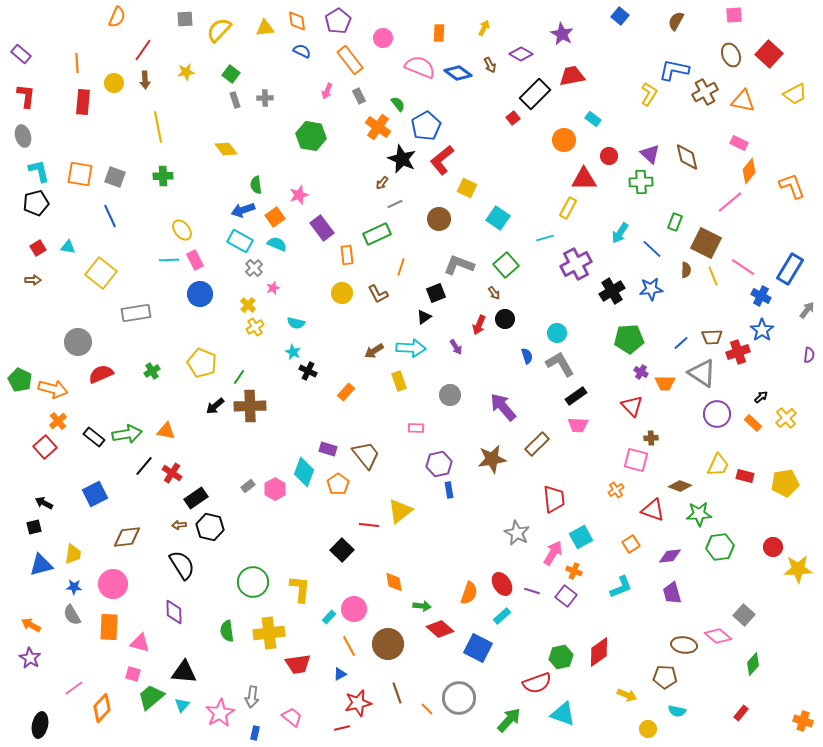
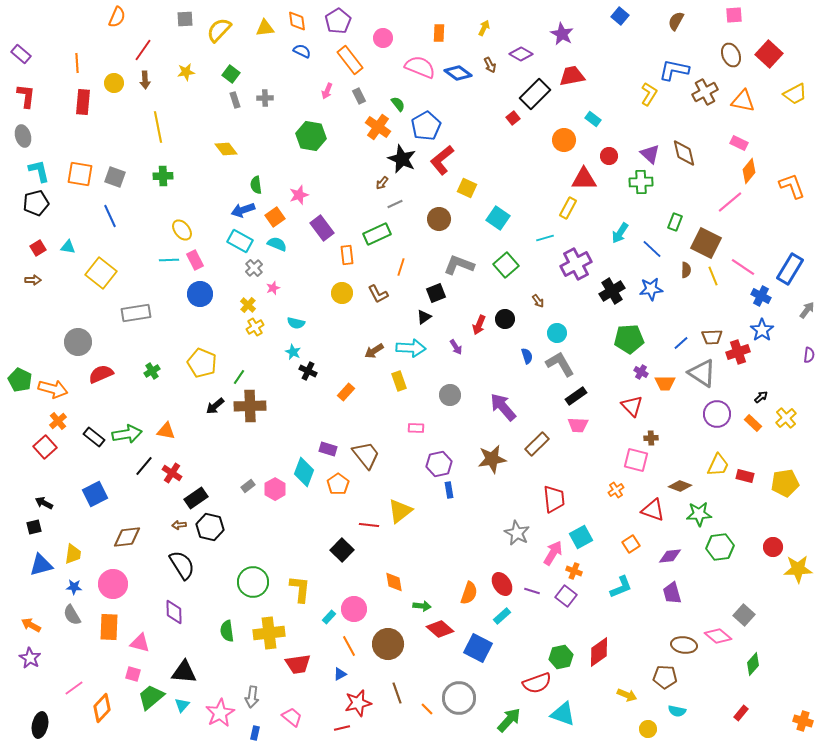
brown diamond at (687, 157): moved 3 px left, 4 px up
brown arrow at (494, 293): moved 44 px right, 8 px down
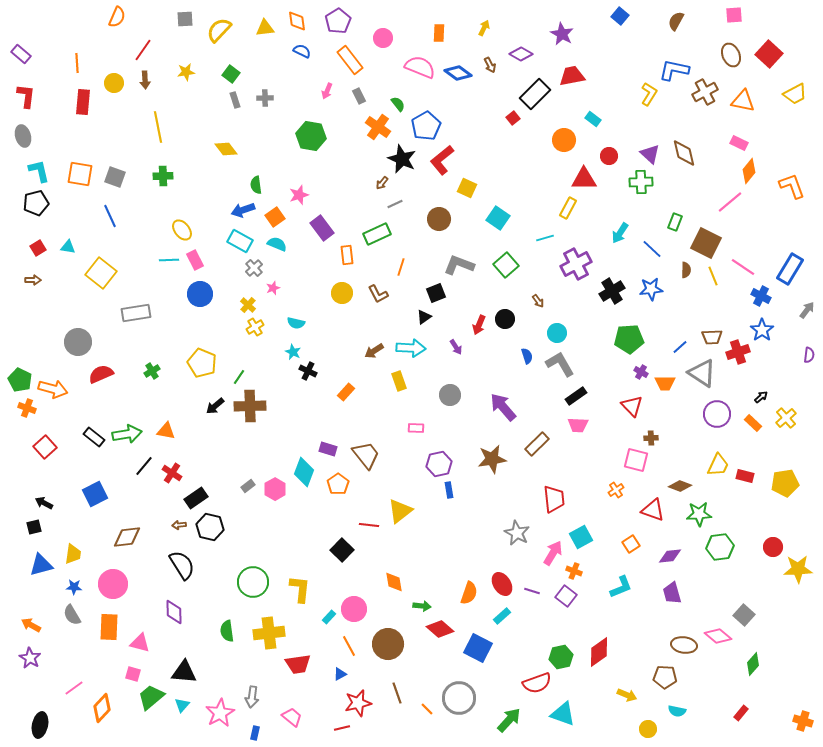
blue line at (681, 343): moved 1 px left, 4 px down
orange cross at (58, 421): moved 31 px left, 13 px up; rotated 30 degrees counterclockwise
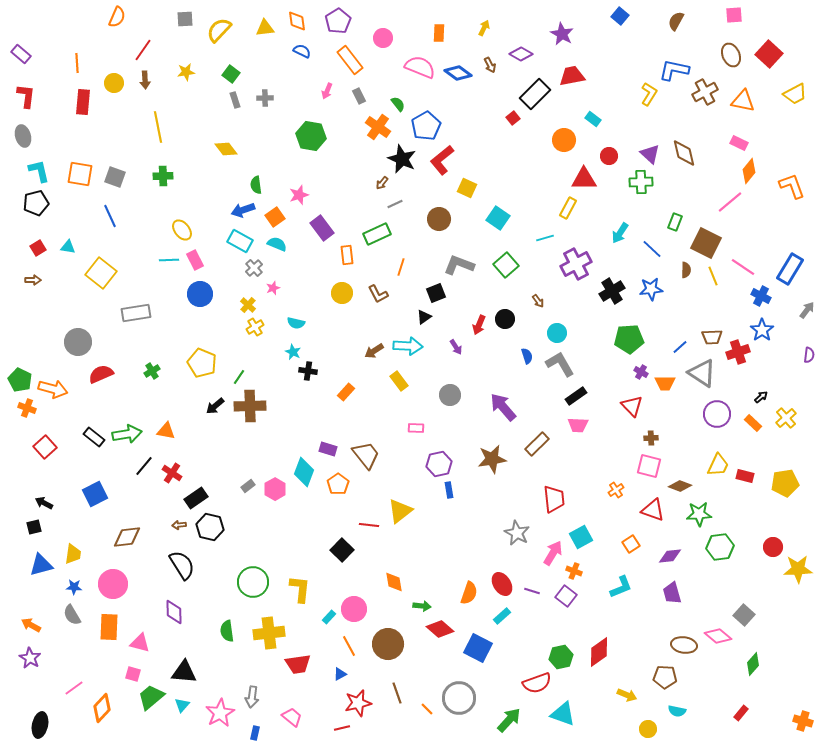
cyan arrow at (411, 348): moved 3 px left, 2 px up
black cross at (308, 371): rotated 18 degrees counterclockwise
yellow rectangle at (399, 381): rotated 18 degrees counterclockwise
pink square at (636, 460): moved 13 px right, 6 px down
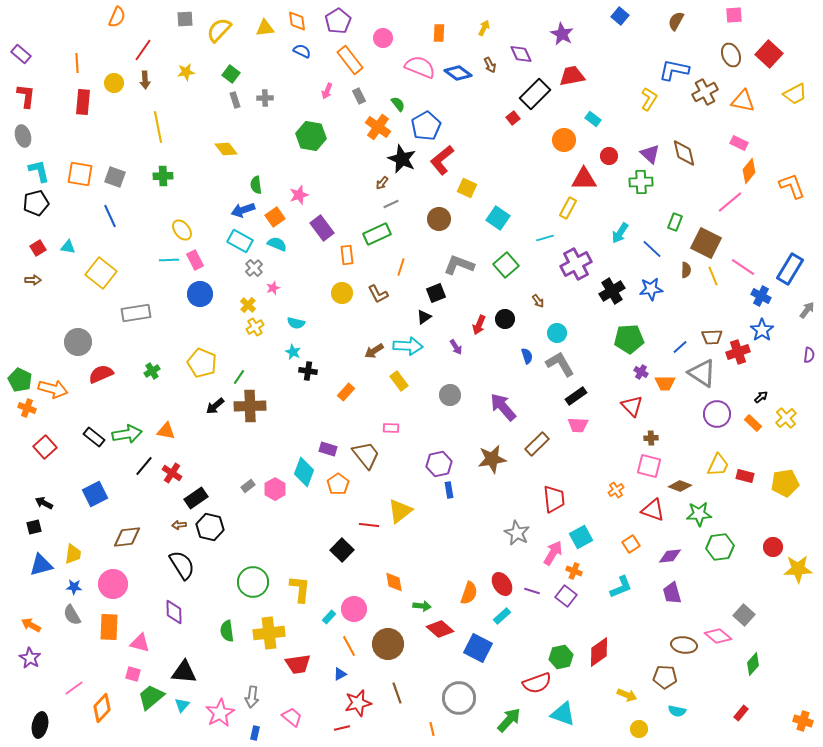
purple diamond at (521, 54): rotated 35 degrees clockwise
yellow L-shape at (649, 94): moved 5 px down
gray line at (395, 204): moved 4 px left
pink rectangle at (416, 428): moved 25 px left
orange line at (427, 709): moved 5 px right, 20 px down; rotated 32 degrees clockwise
yellow circle at (648, 729): moved 9 px left
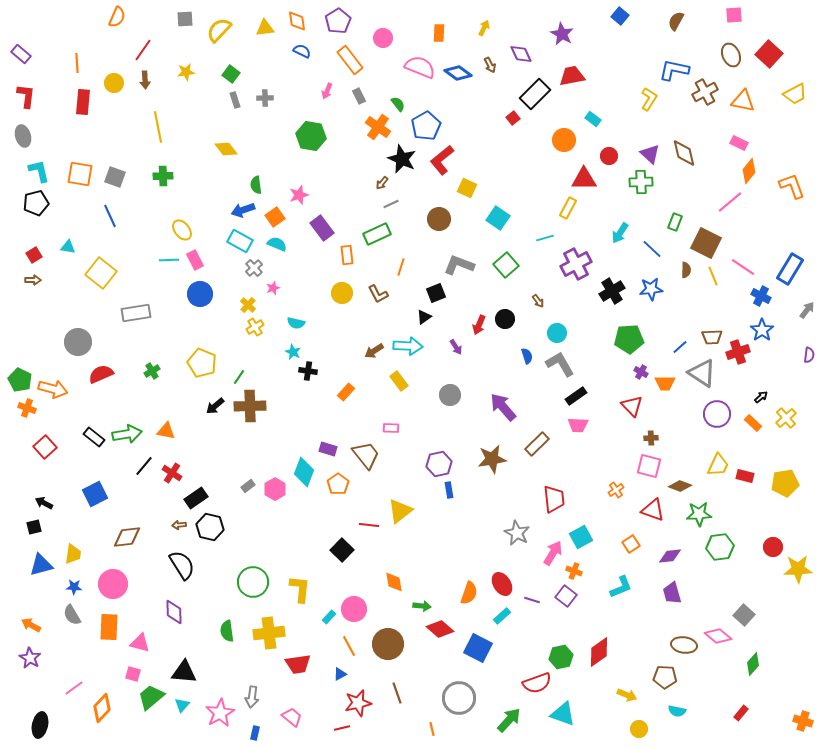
red square at (38, 248): moved 4 px left, 7 px down
purple line at (532, 591): moved 9 px down
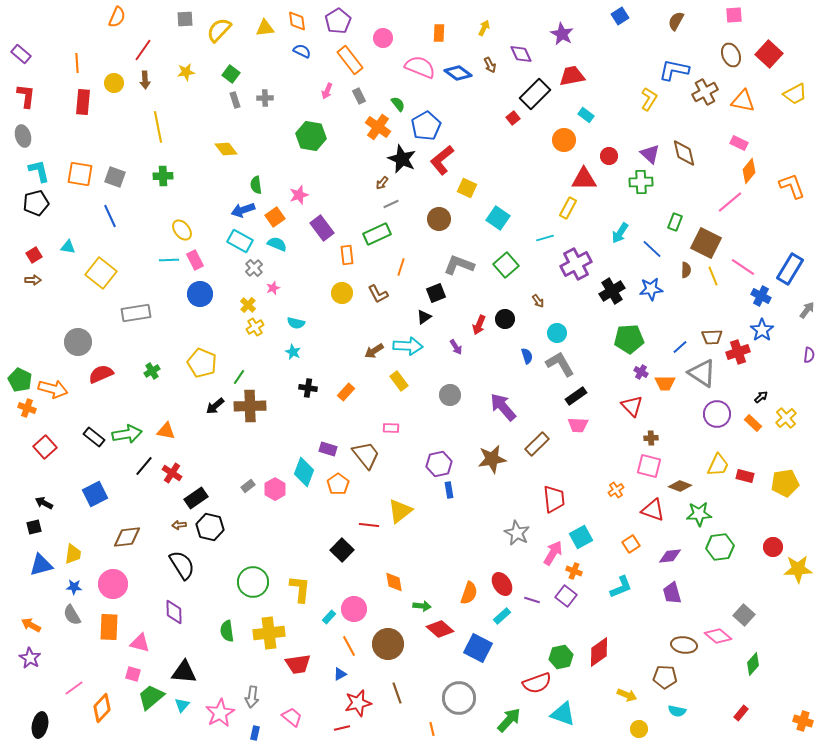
blue square at (620, 16): rotated 18 degrees clockwise
cyan rectangle at (593, 119): moved 7 px left, 4 px up
black cross at (308, 371): moved 17 px down
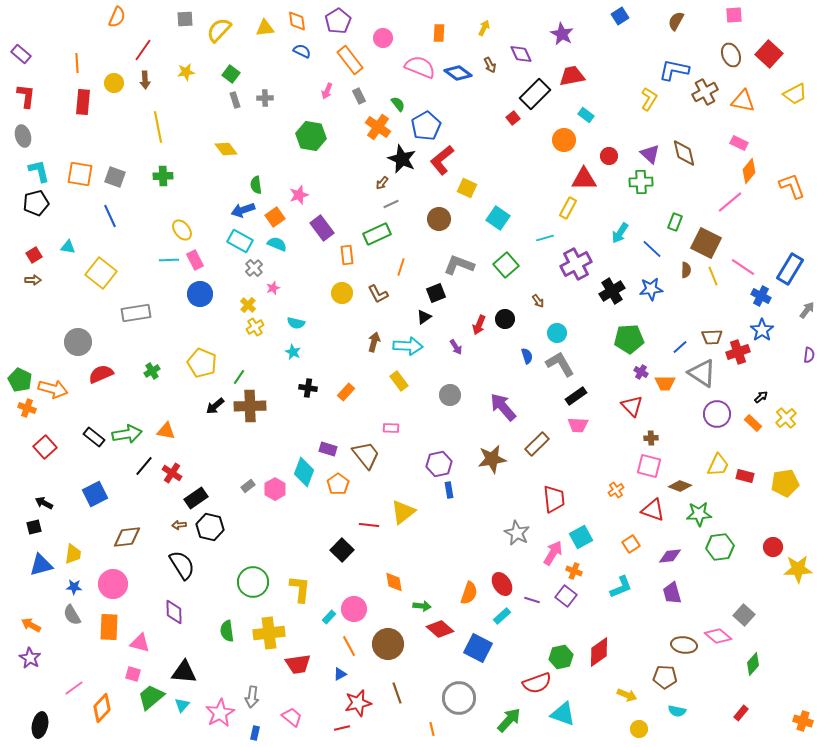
brown arrow at (374, 351): moved 9 px up; rotated 138 degrees clockwise
yellow triangle at (400, 511): moved 3 px right, 1 px down
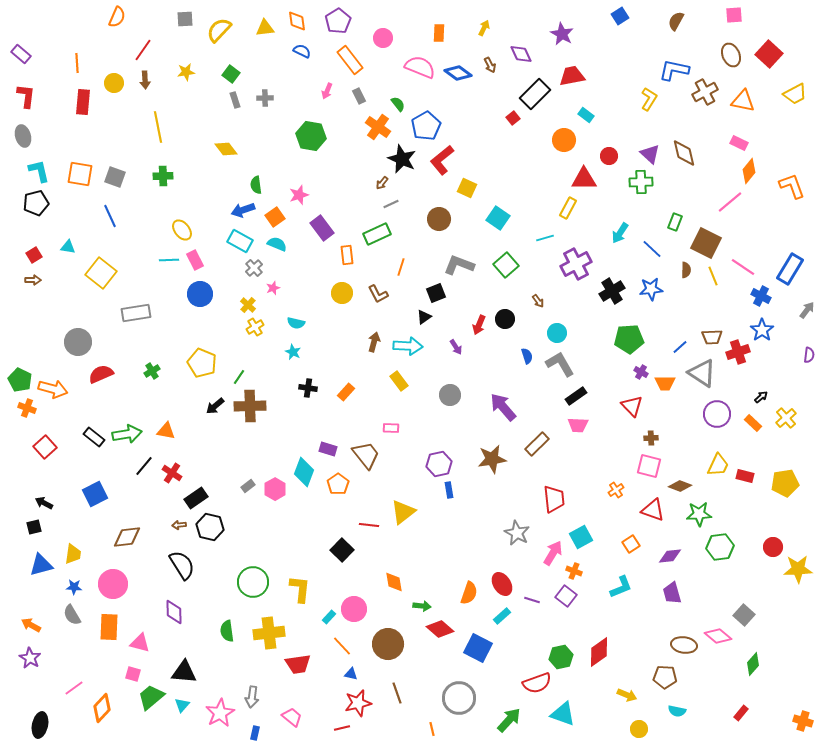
orange line at (349, 646): moved 7 px left; rotated 15 degrees counterclockwise
blue triangle at (340, 674): moved 11 px right; rotated 40 degrees clockwise
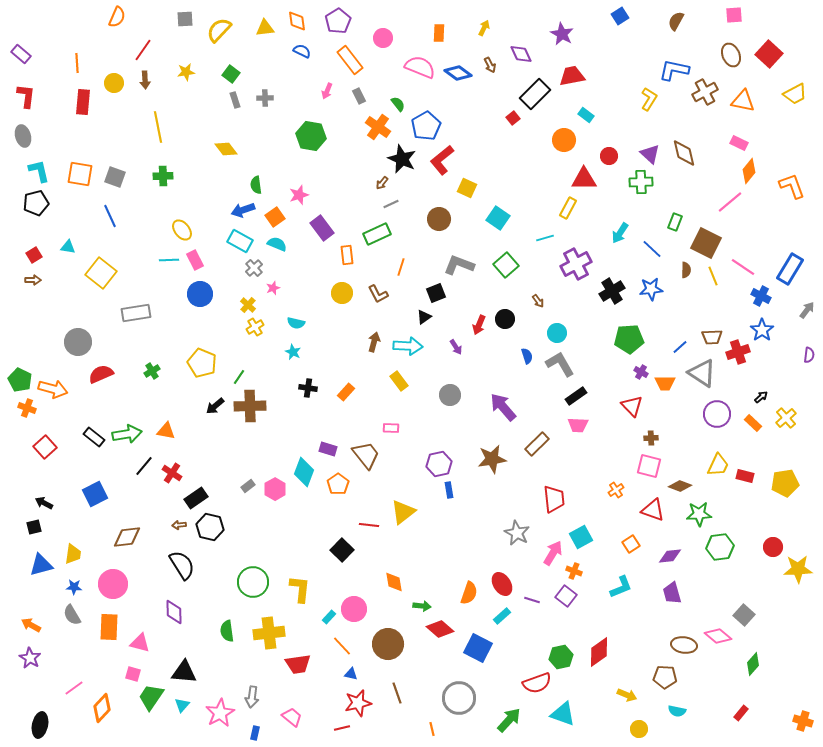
green trapezoid at (151, 697): rotated 16 degrees counterclockwise
